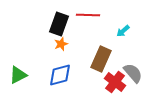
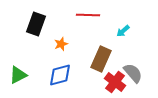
black rectangle: moved 23 px left
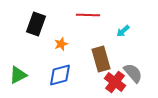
brown rectangle: rotated 40 degrees counterclockwise
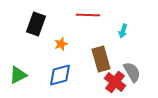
cyan arrow: rotated 32 degrees counterclockwise
gray semicircle: moved 1 px left, 1 px up; rotated 10 degrees clockwise
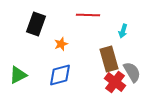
brown rectangle: moved 8 px right
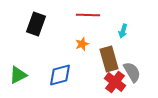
orange star: moved 21 px right
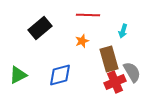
black rectangle: moved 4 px right, 4 px down; rotated 30 degrees clockwise
orange star: moved 3 px up
red cross: rotated 30 degrees clockwise
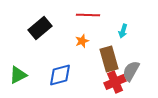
gray semicircle: moved 1 px left, 1 px up; rotated 120 degrees counterclockwise
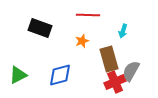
black rectangle: rotated 60 degrees clockwise
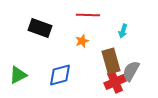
brown rectangle: moved 2 px right, 2 px down
